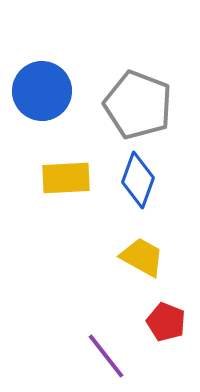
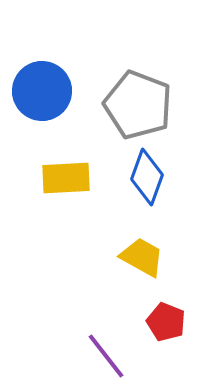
blue diamond: moved 9 px right, 3 px up
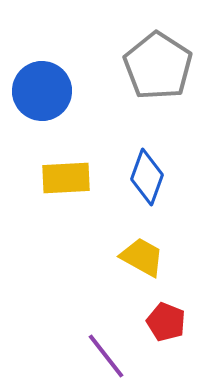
gray pentagon: moved 20 px right, 39 px up; rotated 12 degrees clockwise
